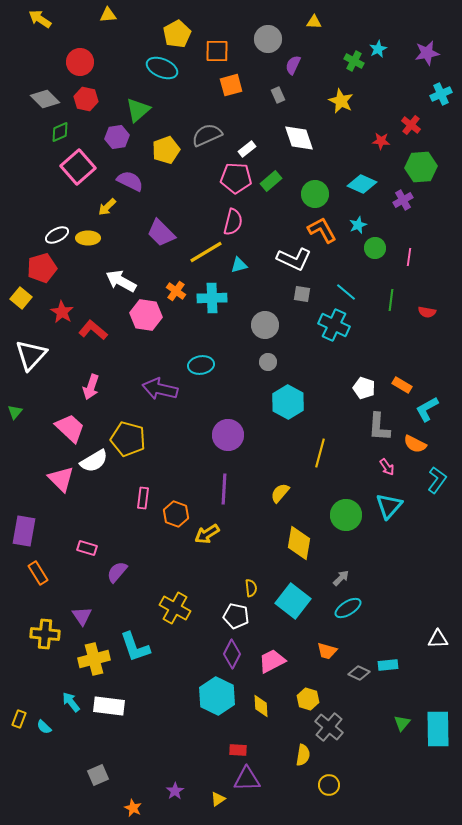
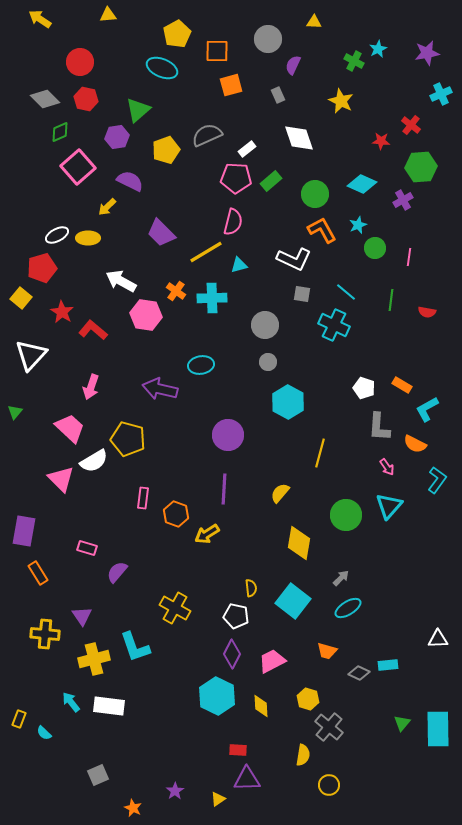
cyan semicircle at (44, 727): moved 6 px down
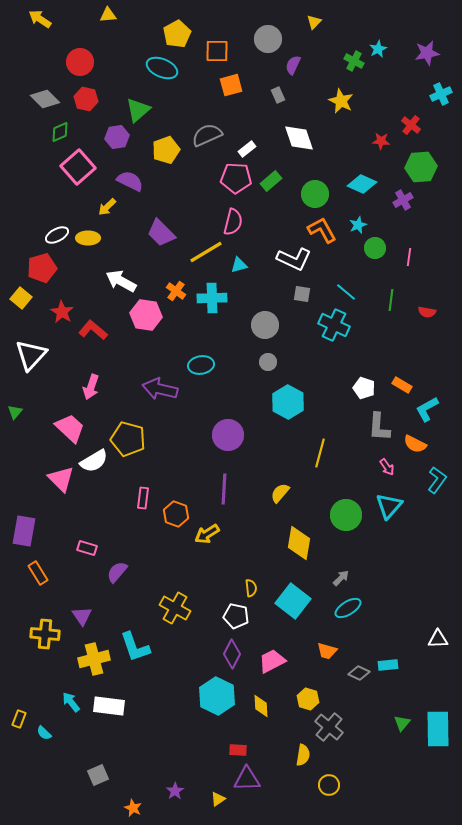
yellow triangle at (314, 22): rotated 49 degrees counterclockwise
